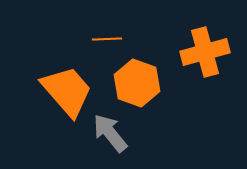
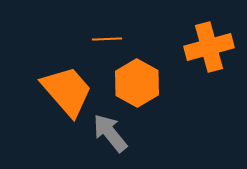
orange cross: moved 4 px right, 5 px up
orange hexagon: rotated 9 degrees clockwise
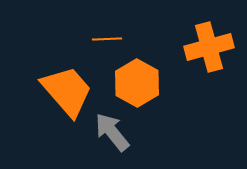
gray arrow: moved 2 px right, 1 px up
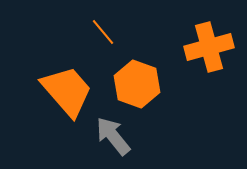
orange line: moved 4 px left, 7 px up; rotated 52 degrees clockwise
orange hexagon: moved 1 px down; rotated 9 degrees counterclockwise
gray arrow: moved 1 px right, 4 px down
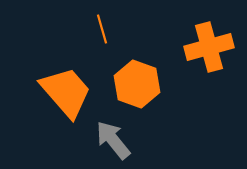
orange line: moved 1 px left, 3 px up; rotated 24 degrees clockwise
orange trapezoid: moved 1 px left, 1 px down
gray arrow: moved 4 px down
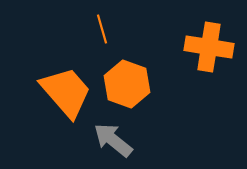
orange cross: rotated 24 degrees clockwise
orange hexagon: moved 10 px left
gray arrow: rotated 12 degrees counterclockwise
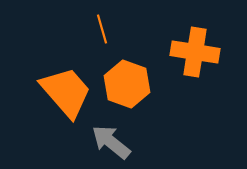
orange cross: moved 14 px left, 5 px down
gray arrow: moved 2 px left, 2 px down
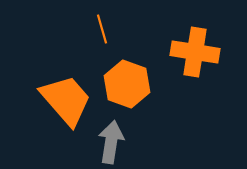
orange trapezoid: moved 8 px down
gray arrow: rotated 60 degrees clockwise
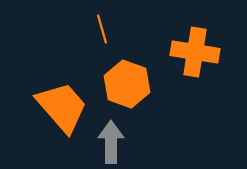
orange trapezoid: moved 4 px left, 7 px down
gray arrow: rotated 9 degrees counterclockwise
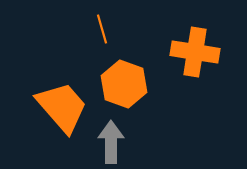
orange hexagon: moved 3 px left
